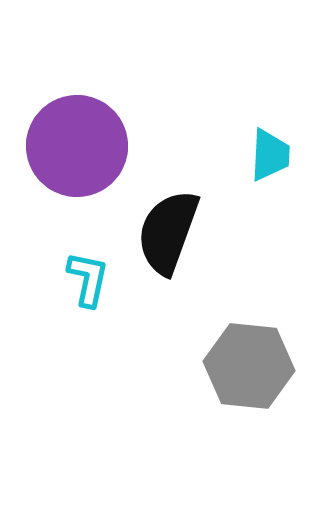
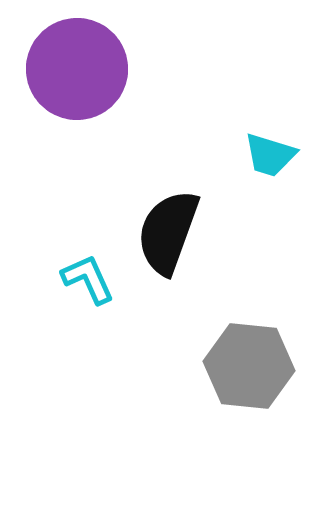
purple circle: moved 77 px up
cyan trapezoid: rotated 104 degrees clockwise
cyan L-shape: rotated 36 degrees counterclockwise
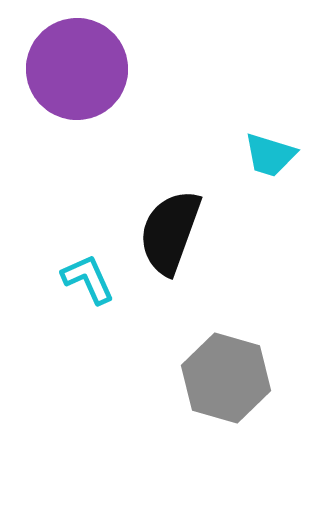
black semicircle: moved 2 px right
gray hexagon: moved 23 px left, 12 px down; rotated 10 degrees clockwise
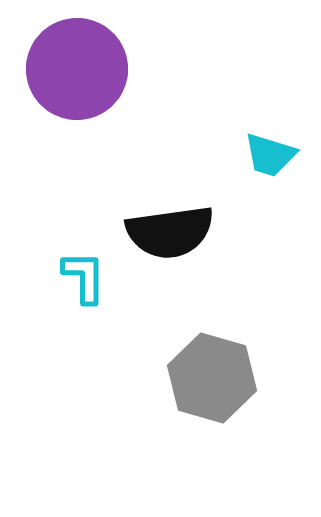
black semicircle: rotated 118 degrees counterclockwise
cyan L-shape: moved 4 px left, 2 px up; rotated 24 degrees clockwise
gray hexagon: moved 14 px left
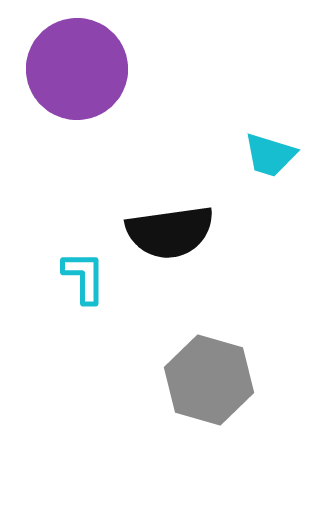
gray hexagon: moved 3 px left, 2 px down
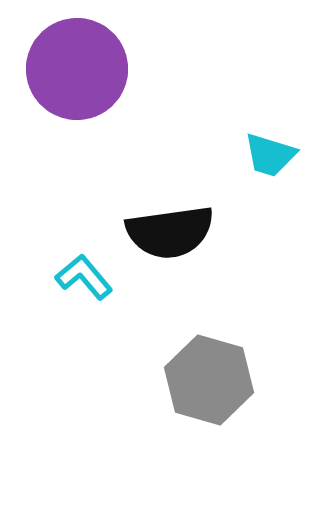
cyan L-shape: rotated 40 degrees counterclockwise
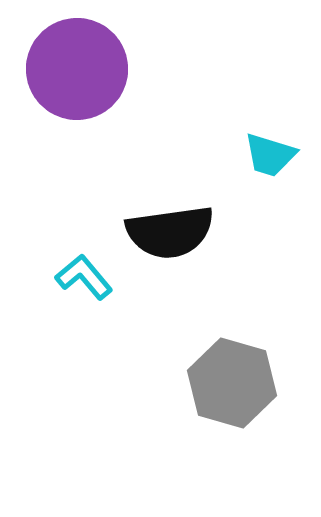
gray hexagon: moved 23 px right, 3 px down
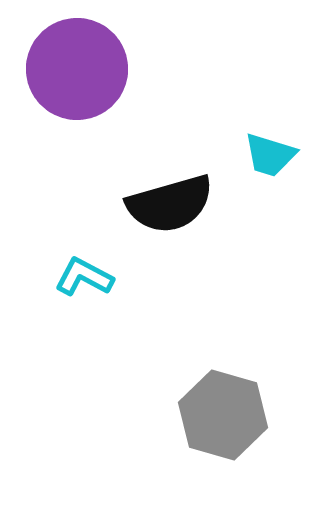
black semicircle: moved 28 px up; rotated 8 degrees counterclockwise
cyan L-shape: rotated 22 degrees counterclockwise
gray hexagon: moved 9 px left, 32 px down
